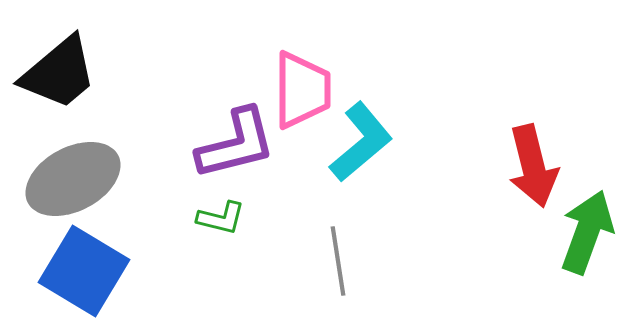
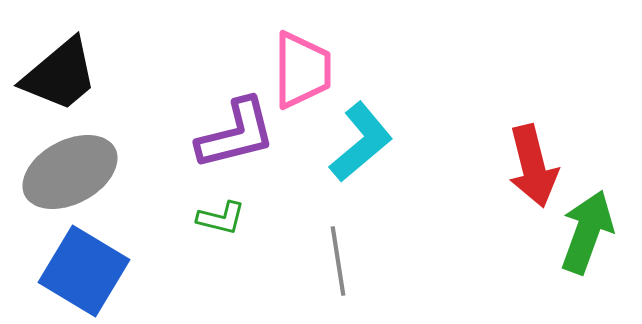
black trapezoid: moved 1 px right, 2 px down
pink trapezoid: moved 20 px up
purple L-shape: moved 10 px up
gray ellipse: moved 3 px left, 7 px up
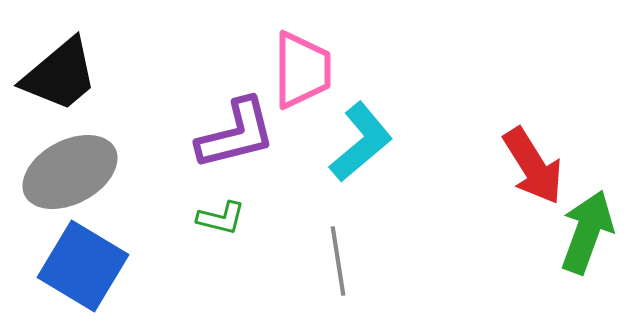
red arrow: rotated 18 degrees counterclockwise
blue square: moved 1 px left, 5 px up
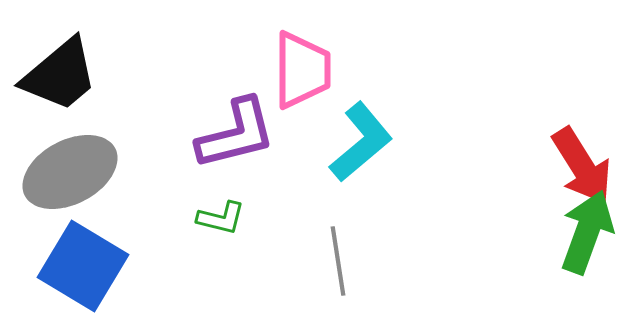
red arrow: moved 49 px right
